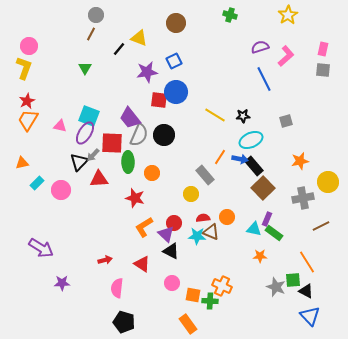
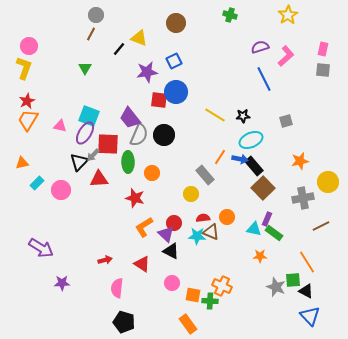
red square at (112, 143): moved 4 px left, 1 px down
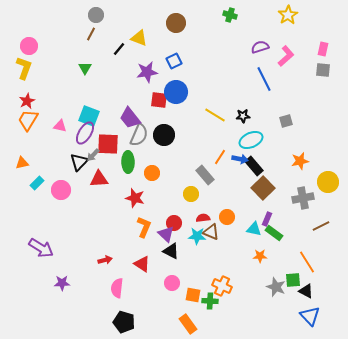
orange L-shape at (144, 227): rotated 145 degrees clockwise
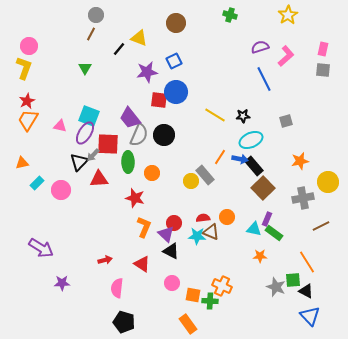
yellow circle at (191, 194): moved 13 px up
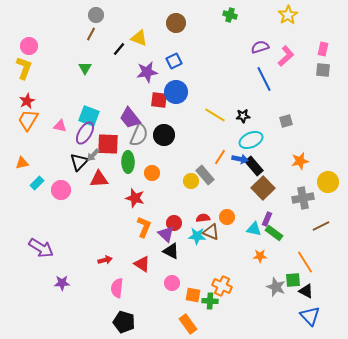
orange line at (307, 262): moved 2 px left
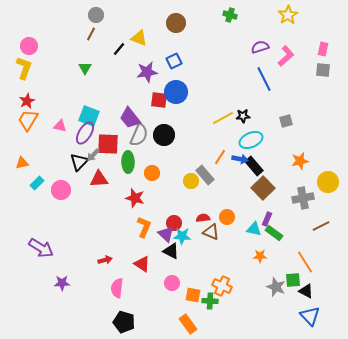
yellow line at (215, 115): moved 8 px right, 3 px down; rotated 60 degrees counterclockwise
cyan star at (197, 236): moved 15 px left
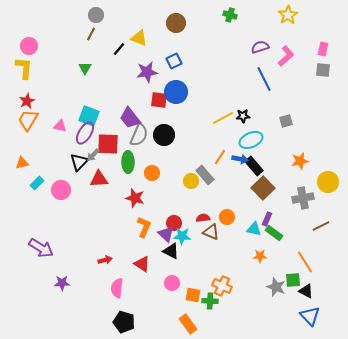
yellow L-shape at (24, 68): rotated 15 degrees counterclockwise
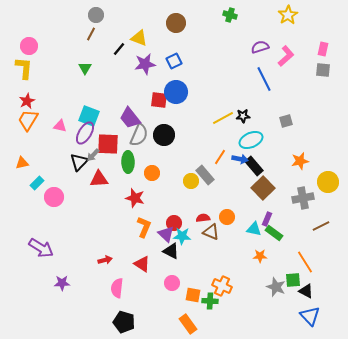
purple star at (147, 72): moved 2 px left, 8 px up
pink circle at (61, 190): moved 7 px left, 7 px down
